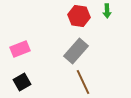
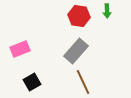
black square: moved 10 px right
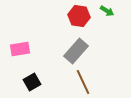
green arrow: rotated 56 degrees counterclockwise
pink rectangle: rotated 12 degrees clockwise
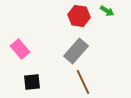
pink rectangle: rotated 60 degrees clockwise
black square: rotated 24 degrees clockwise
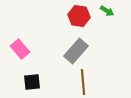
brown line: rotated 20 degrees clockwise
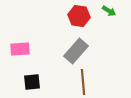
green arrow: moved 2 px right
pink rectangle: rotated 54 degrees counterclockwise
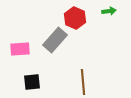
green arrow: rotated 40 degrees counterclockwise
red hexagon: moved 4 px left, 2 px down; rotated 15 degrees clockwise
gray rectangle: moved 21 px left, 11 px up
